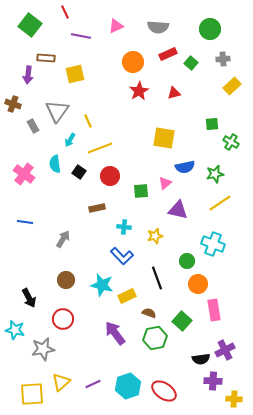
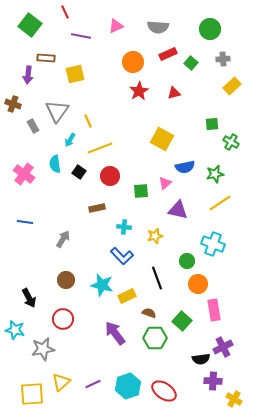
yellow square at (164, 138): moved 2 px left, 1 px down; rotated 20 degrees clockwise
green hexagon at (155, 338): rotated 10 degrees clockwise
purple cross at (225, 350): moved 2 px left, 3 px up
yellow cross at (234, 399): rotated 28 degrees clockwise
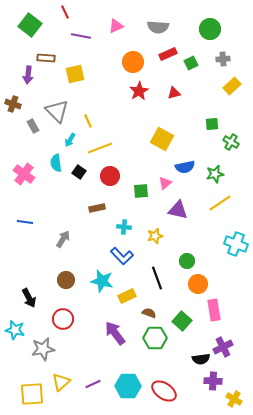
green square at (191, 63): rotated 24 degrees clockwise
gray triangle at (57, 111): rotated 20 degrees counterclockwise
cyan semicircle at (55, 164): moved 1 px right, 1 px up
cyan cross at (213, 244): moved 23 px right
cyan star at (102, 285): moved 4 px up
cyan hexagon at (128, 386): rotated 20 degrees clockwise
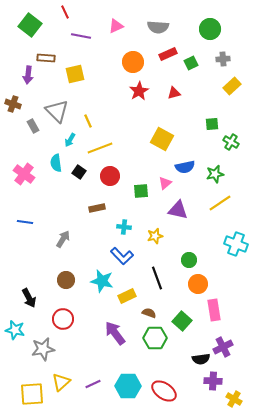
green circle at (187, 261): moved 2 px right, 1 px up
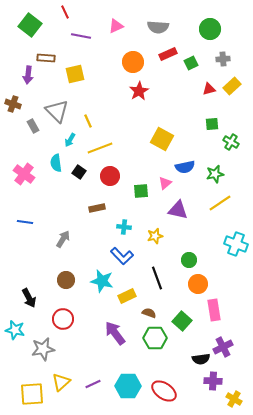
red triangle at (174, 93): moved 35 px right, 4 px up
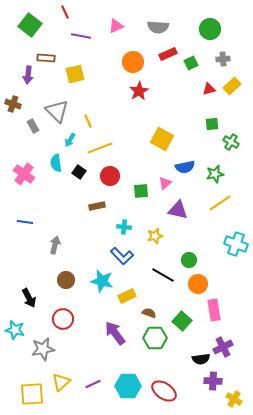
brown rectangle at (97, 208): moved 2 px up
gray arrow at (63, 239): moved 8 px left, 6 px down; rotated 18 degrees counterclockwise
black line at (157, 278): moved 6 px right, 3 px up; rotated 40 degrees counterclockwise
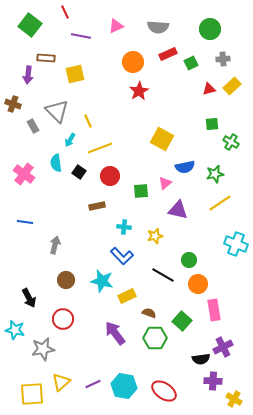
cyan hexagon at (128, 386): moved 4 px left; rotated 10 degrees clockwise
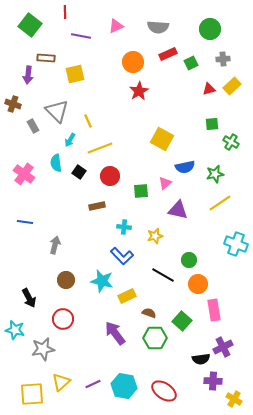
red line at (65, 12): rotated 24 degrees clockwise
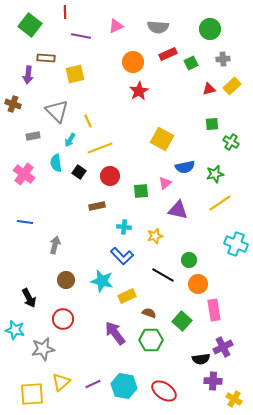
gray rectangle at (33, 126): moved 10 px down; rotated 72 degrees counterclockwise
green hexagon at (155, 338): moved 4 px left, 2 px down
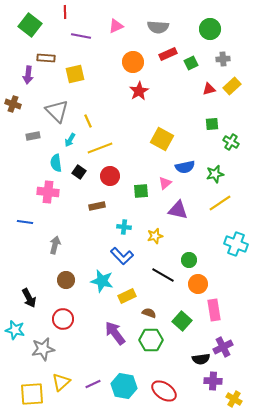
pink cross at (24, 174): moved 24 px right, 18 px down; rotated 30 degrees counterclockwise
